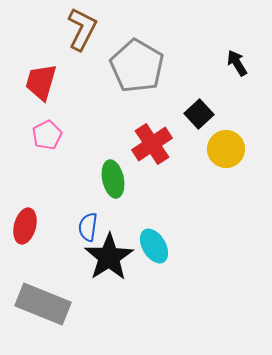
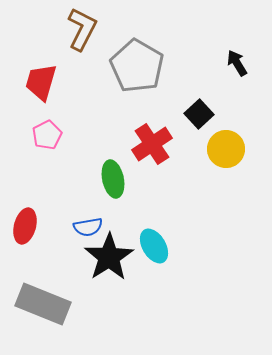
blue semicircle: rotated 108 degrees counterclockwise
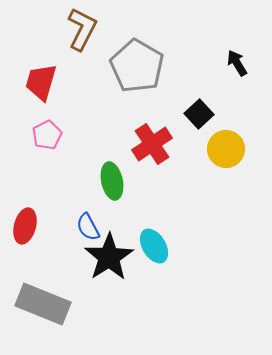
green ellipse: moved 1 px left, 2 px down
blue semicircle: rotated 72 degrees clockwise
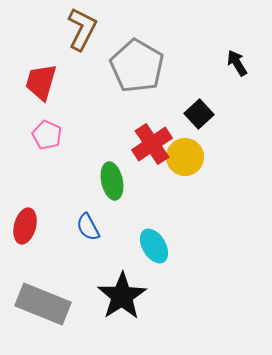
pink pentagon: rotated 20 degrees counterclockwise
yellow circle: moved 41 px left, 8 px down
black star: moved 13 px right, 39 px down
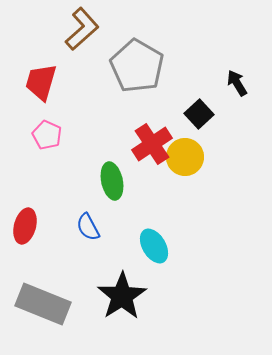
brown L-shape: rotated 21 degrees clockwise
black arrow: moved 20 px down
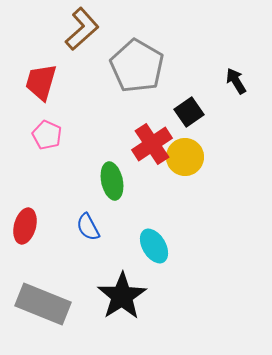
black arrow: moved 1 px left, 2 px up
black square: moved 10 px left, 2 px up; rotated 8 degrees clockwise
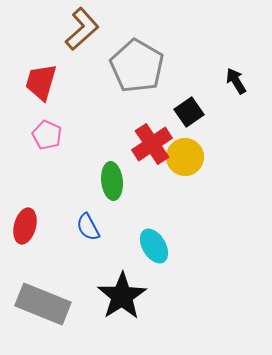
green ellipse: rotated 6 degrees clockwise
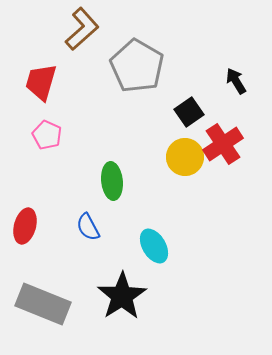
red cross: moved 71 px right
